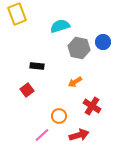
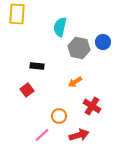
yellow rectangle: rotated 25 degrees clockwise
cyan semicircle: moved 1 px down; rotated 60 degrees counterclockwise
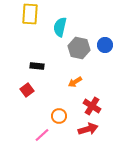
yellow rectangle: moved 13 px right
blue circle: moved 2 px right, 3 px down
red arrow: moved 9 px right, 6 px up
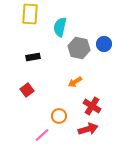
blue circle: moved 1 px left, 1 px up
black rectangle: moved 4 px left, 9 px up; rotated 16 degrees counterclockwise
